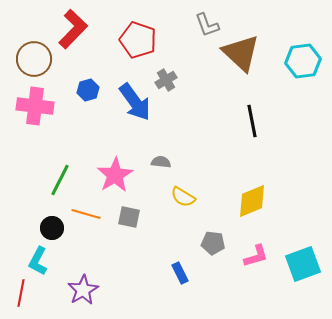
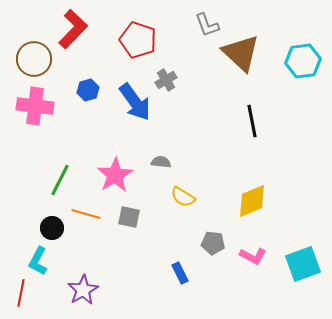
pink L-shape: moved 3 px left; rotated 44 degrees clockwise
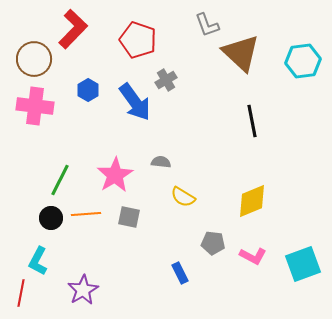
blue hexagon: rotated 15 degrees counterclockwise
orange line: rotated 20 degrees counterclockwise
black circle: moved 1 px left, 10 px up
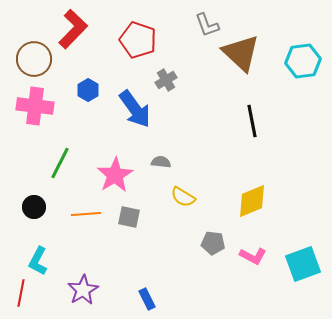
blue arrow: moved 7 px down
green line: moved 17 px up
black circle: moved 17 px left, 11 px up
blue rectangle: moved 33 px left, 26 px down
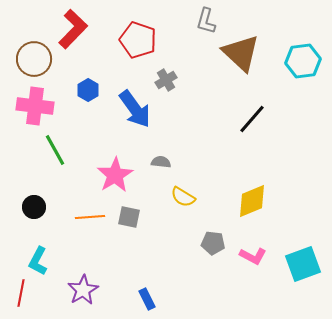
gray L-shape: moved 1 px left, 4 px up; rotated 36 degrees clockwise
black line: moved 2 px up; rotated 52 degrees clockwise
green line: moved 5 px left, 13 px up; rotated 56 degrees counterclockwise
orange line: moved 4 px right, 3 px down
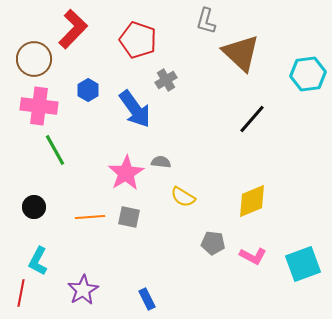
cyan hexagon: moved 5 px right, 13 px down
pink cross: moved 4 px right
pink star: moved 11 px right, 2 px up
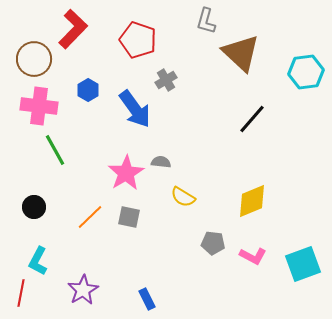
cyan hexagon: moved 2 px left, 2 px up
orange line: rotated 40 degrees counterclockwise
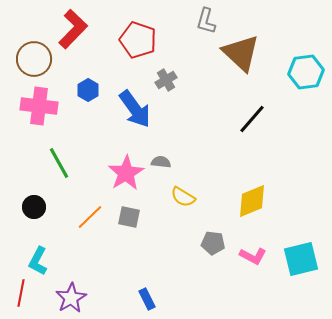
green line: moved 4 px right, 13 px down
cyan square: moved 2 px left, 5 px up; rotated 6 degrees clockwise
purple star: moved 12 px left, 8 px down
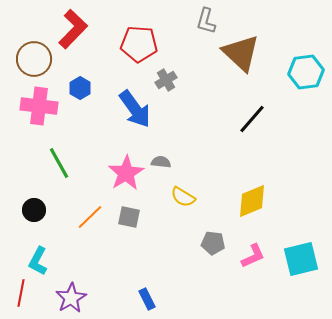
red pentagon: moved 1 px right, 4 px down; rotated 15 degrees counterclockwise
blue hexagon: moved 8 px left, 2 px up
black circle: moved 3 px down
pink L-shape: rotated 52 degrees counterclockwise
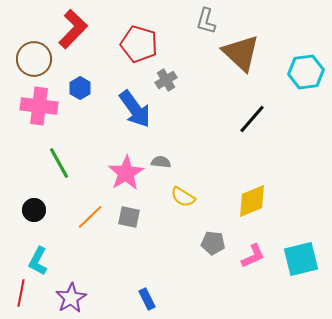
red pentagon: rotated 12 degrees clockwise
